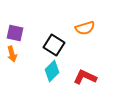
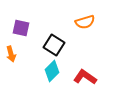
orange semicircle: moved 6 px up
purple square: moved 6 px right, 5 px up
orange arrow: moved 1 px left
red L-shape: rotated 10 degrees clockwise
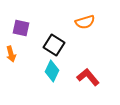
cyan diamond: rotated 20 degrees counterclockwise
red L-shape: moved 3 px right; rotated 15 degrees clockwise
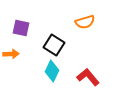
orange arrow: rotated 77 degrees counterclockwise
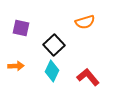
black square: rotated 15 degrees clockwise
orange arrow: moved 5 px right, 12 px down
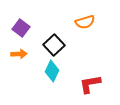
purple square: rotated 24 degrees clockwise
orange arrow: moved 3 px right, 12 px up
red L-shape: moved 2 px right, 7 px down; rotated 60 degrees counterclockwise
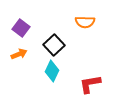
orange semicircle: rotated 18 degrees clockwise
orange arrow: rotated 21 degrees counterclockwise
